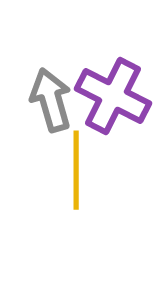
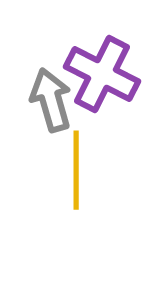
purple cross: moved 11 px left, 22 px up
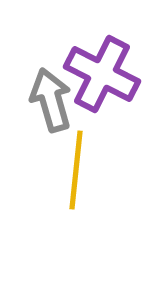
yellow line: rotated 6 degrees clockwise
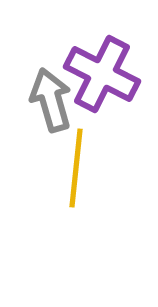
yellow line: moved 2 px up
